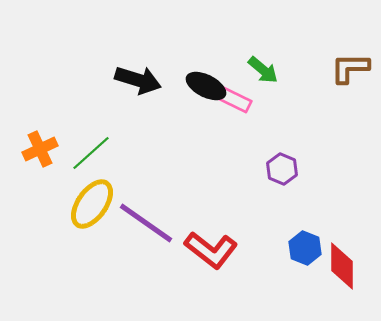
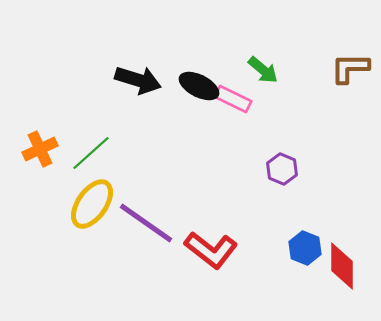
black ellipse: moved 7 px left
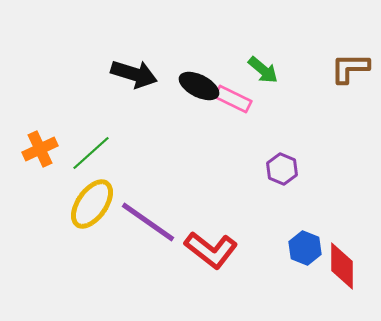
black arrow: moved 4 px left, 6 px up
purple line: moved 2 px right, 1 px up
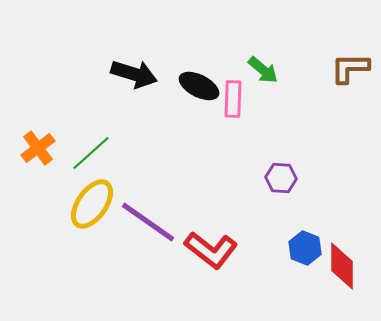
pink rectangle: rotated 66 degrees clockwise
orange cross: moved 2 px left, 1 px up; rotated 12 degrees counterclockwise
purple hexagon: moved 1 px left, 9 px down; rotated 20 degrees counterclockwise
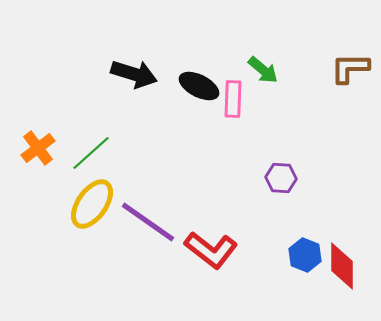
blue hexagon: moved 7 px down
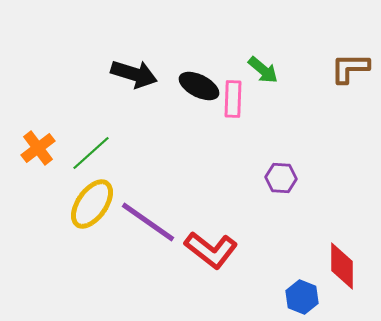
blue hexagon: moved 3 px left, 42 px down
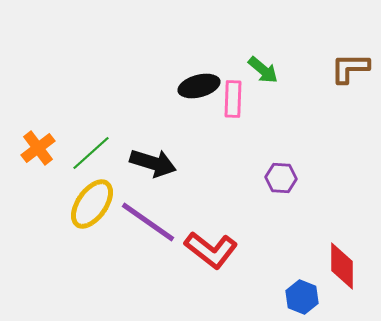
black arrow: moved 19 px right, 89 px down
black ellipse: rotated 42 degrees counterclockwise
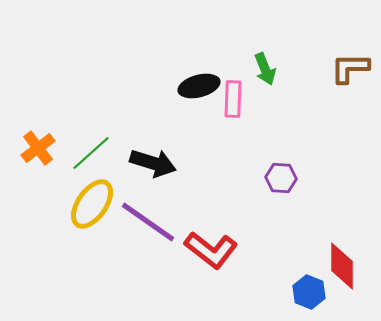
green arrow: moved 2 px right, 1 px up; rotated 28 degrees clockwise
blue hexagon: moved 7 px right, 5 px up
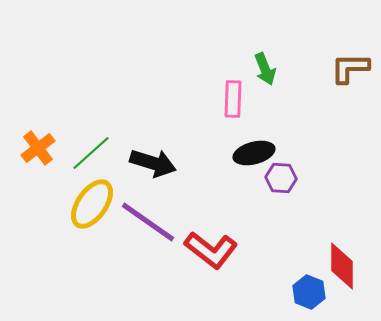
black ellipse: moved 55 px right, 67 px down
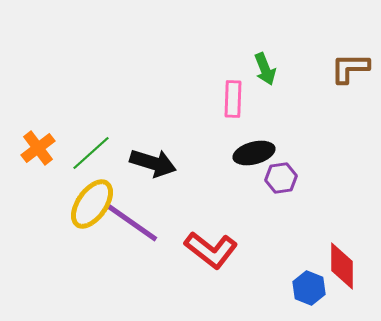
purple hexagon: rotated 12 degrees counterclockwise
purple line: moved 17 px left
blue hexagon: moved 4 px up
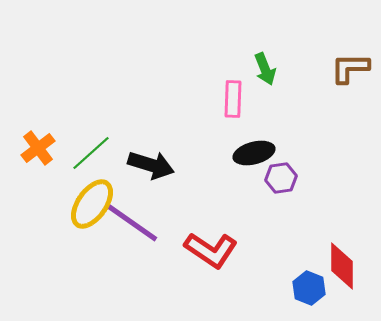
black arrow: moved 2 px left, 2 px down
red L-shape: rotated 4 degrees counterclockwise
